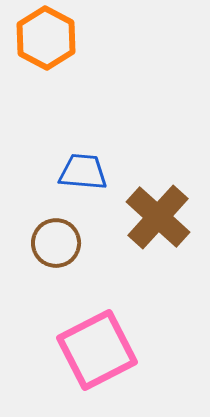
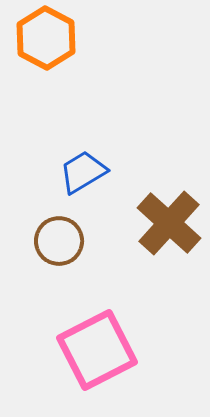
blue trapezoid: rotated 36 degrees counterclockwise
brown cross: moved 11 px right, 6 px down
brown circle: moved 3 px right, 2 px up
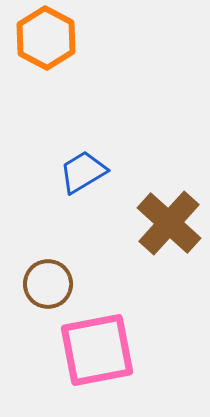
brown circle: moved 11 px left, 43 px down
pink square: rotated 16 degrees clockwise
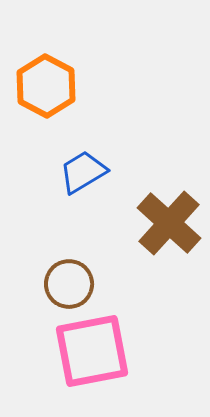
orange hexagon: moved 48 px down
brown circle: moved 21 px right
pink square: moved 5 px left, 1 px down
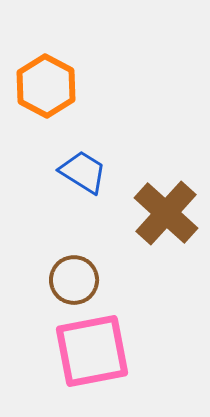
blue trapezoid: rotated 63 degrees clockwise
brown cross: moved 3 px left, 10 px up
brown circle: moved 5 px right, 4 px up
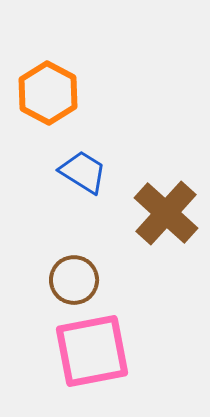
orange hexagon: moved 2 px right, 7 px down
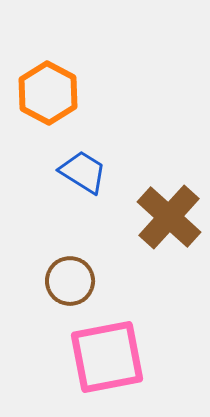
brown cross: moved 3 px right, 4 px down
brown circle: moved 4 px left, 1 px down
pink square: moved 15 px right, 6 px down
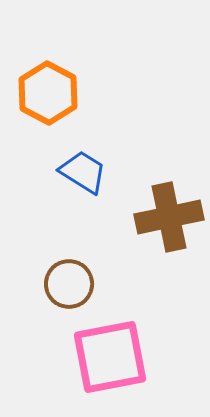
brown cross: rotated 36 degrees clockwise
brown circle: moved 1 px left, 3 px down
pink square: moved 3 px right
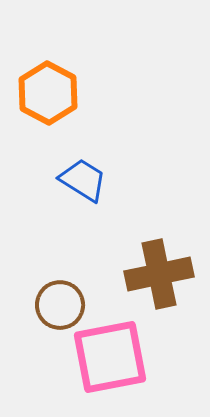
blue trapezoid: moved 8 px down
brown cross: moved 10 px left, 57 px down
brown circle: moved 9 px left, 21 px down
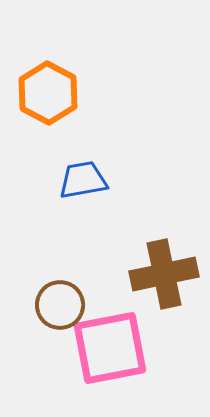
blue trapezoid: rotated 42 degrees counterclockwise
brown cross: moved 5 px right
pink square: moved 9 px up
